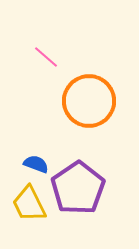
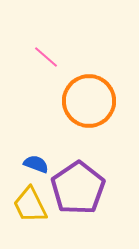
yellow trapezoid: moved 1 px right, 1 px down
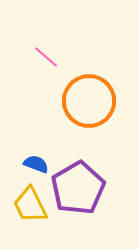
purple pentagon: rotated 4 degrees clockwise
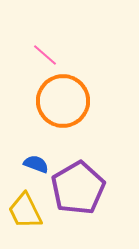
pink line: moved 1 px left, 2 px up
orange circle: moved 26 px left
yellow trapezoid: moved 5 px left, 6 px down
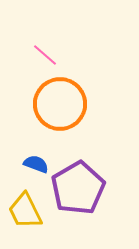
orange circle: moved 3 px left, 3 px down
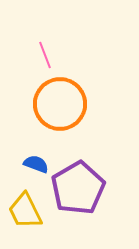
pink line: rotated 28 degrees clockwise
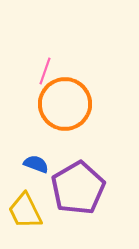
pink line: moved 16 px down; rotated 40 degrees clockwise
orange circle: moved 5 px right
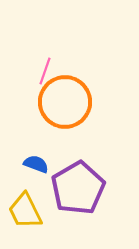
orange circle: moved 2 px up
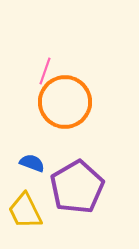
blue semicircle: moved 4 px left, 1 px up
purple pentagon: moved 1 px left, 1 px up
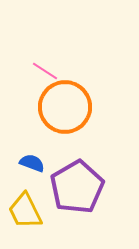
pink line: rotated 76 degrees counterclockwise
orange circle: moved 5 px down
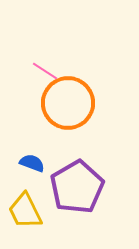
orange circle: moved 3 px right, 4 px up
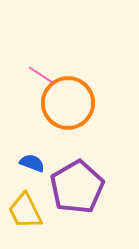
pink line: moved 4 px left, 4 px down
